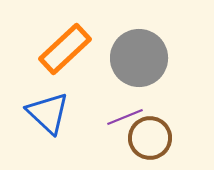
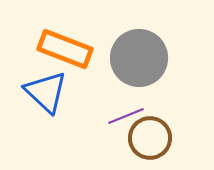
orange rectangle: rotated 64 degrees clockwise
blue triangle: moved 2 px left, 21 px up
purple line: moved 1 px right, 1 px up
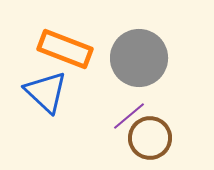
purple line: moved 3 px right; rotated 18 degrees counterclockwise
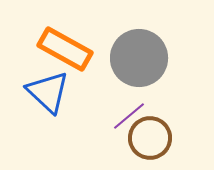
orange rectangle: rotated 8 degrees clockwise
blue triangle: moved 2 px right
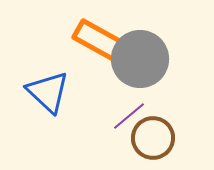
orange rectangle: moved 35 px right, 8 px up
gray circle: moved 1 px right, 1 px down
brown circle: moved 3 px right
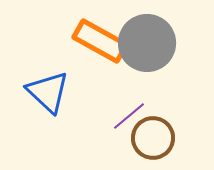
gray circle: moved 7 px right, 16 px up
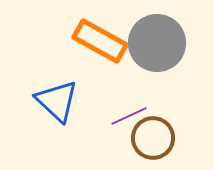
gray circle: moved 10 px right
blue triangle: moved 9 px right, 9 px down
purple line: rotated 15 degrees clockwise
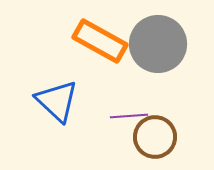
gray circle: moved 1 px right, 1 px down
purple line: rotated 21 degrees clockwise
brown circle: moved 2 px right, 1 px up
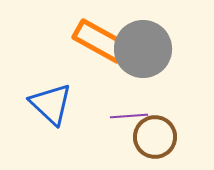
gray circle: moved 15 px left, 5 px down
blue triangle: moved 6 px left, 3 px down
